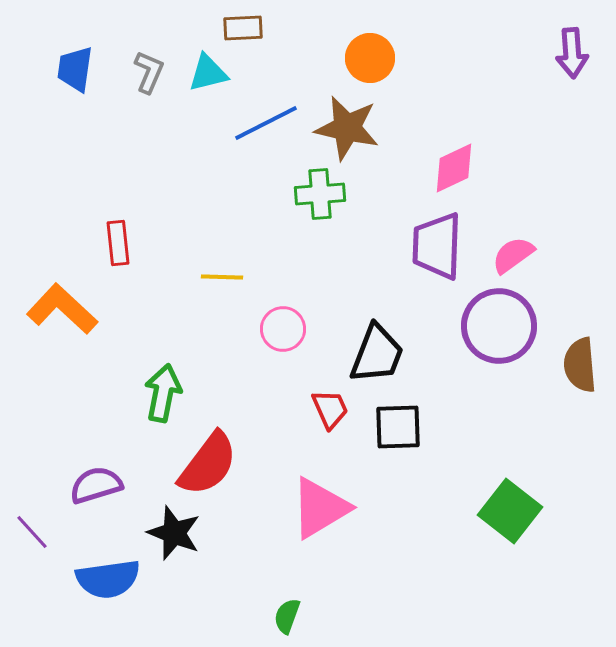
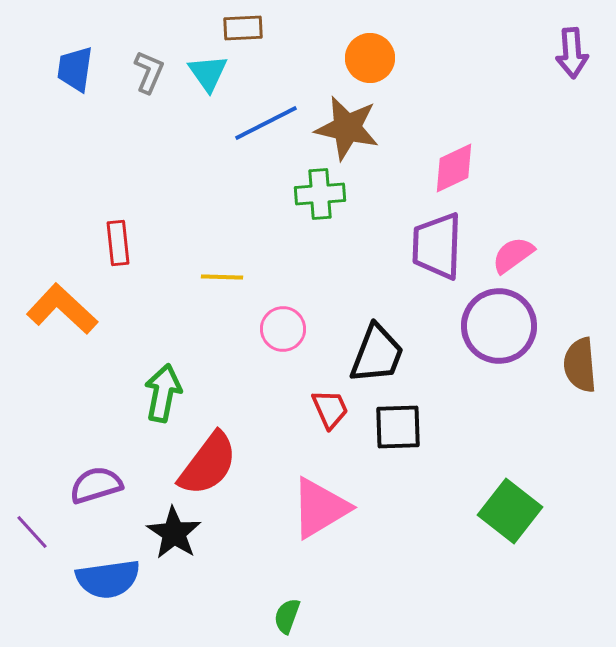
cyan triangle: rotated 51 degrees counterclockwise
black star: rotated 12 degrees clockwise
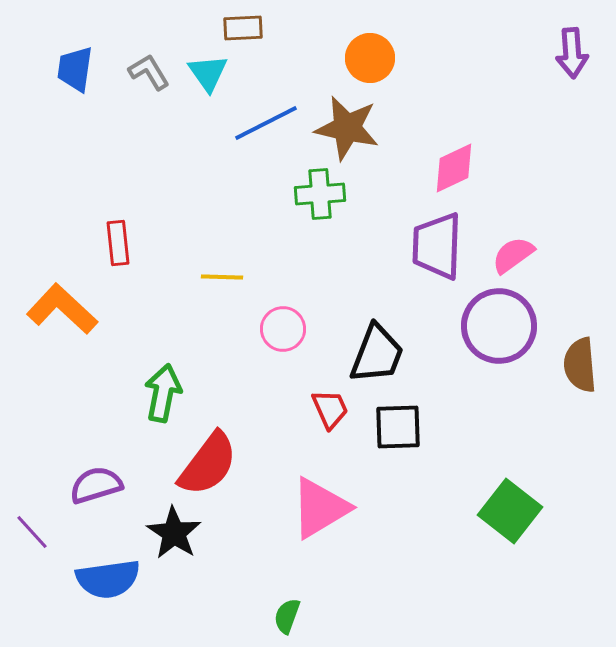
gray L-shape: rotated 54 degrees counterclockwise
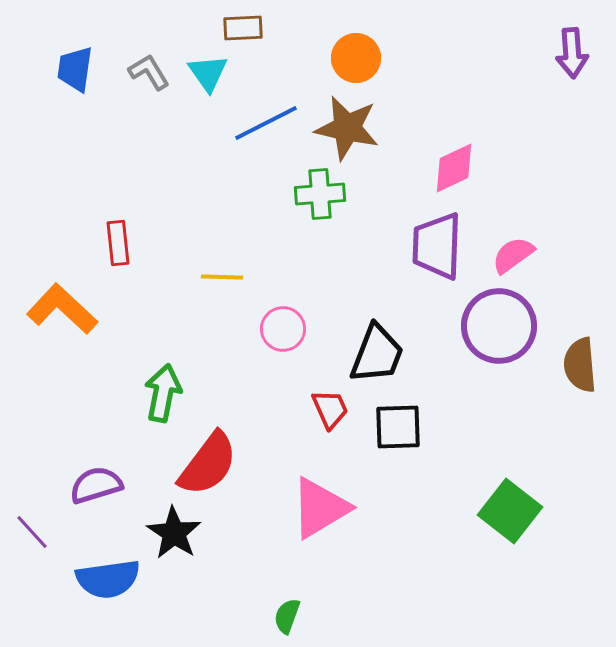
orange circle: moved 14 px left
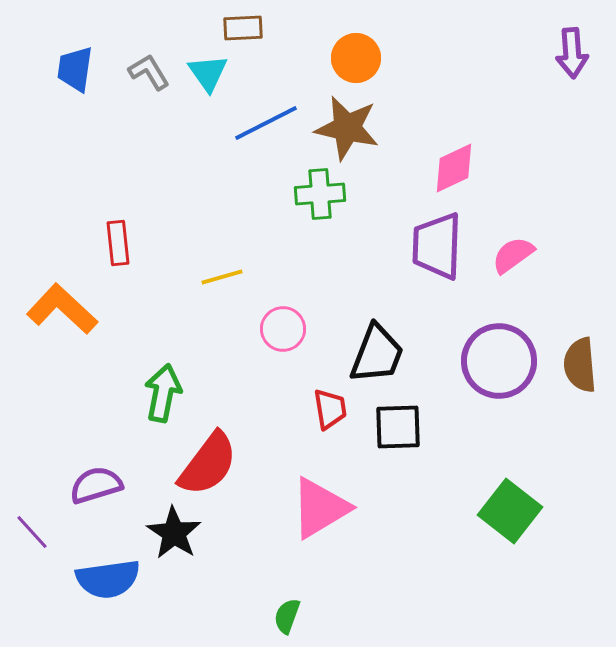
yellow line: rotated 18 degrees counterclockwise
purple circle: moved 35 px down
red trapezoid: rotated 15 degrees clockwise
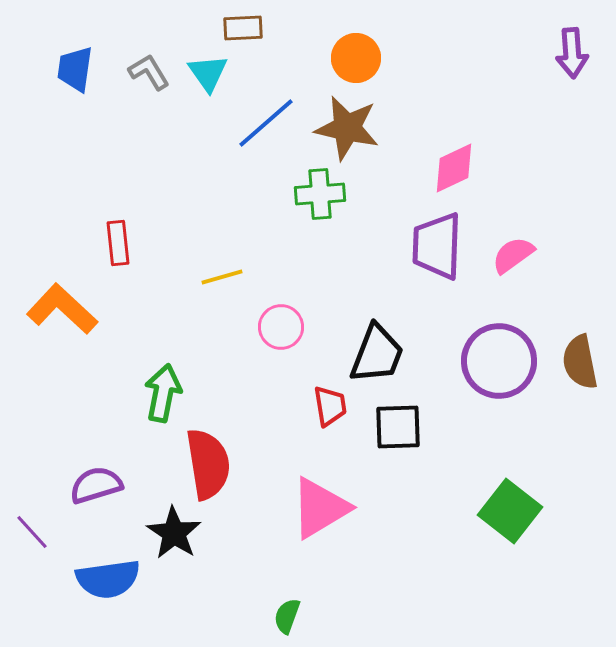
blue line: rotated 14 degrees counterclockwise
pink circle: moved 2 px left, 2 px up
brown semicircle: moved 3 px up; rotated 6 degrees counterclockwise
red trapezoid: moved 3 px up
red semicircle: rotated 46 degrees counterclockwise
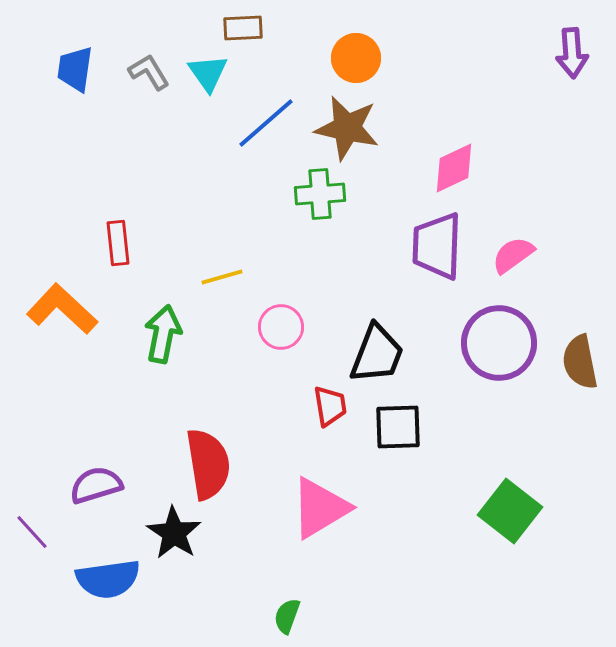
purple circle: moved 18 px up
green arrow: moved 59 px up
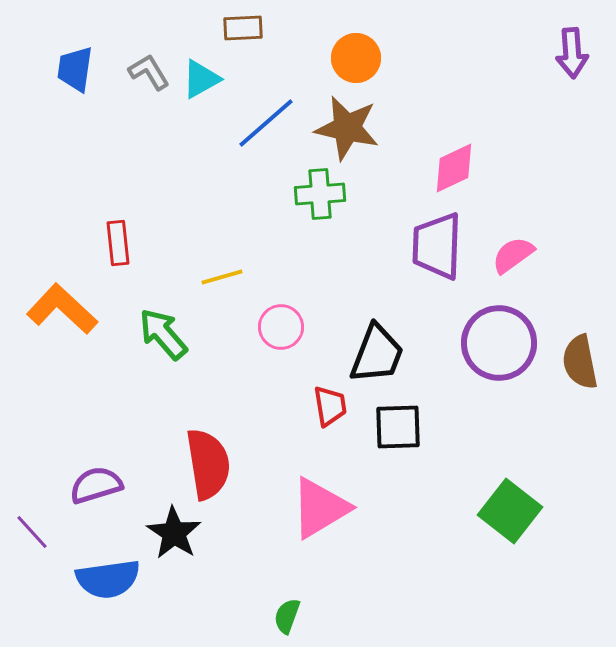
cyan triangle: moved 7 px left, 6 px down; rotated 36 degrees clockwise
green arrow: rotated 52 degrees counterclockwise
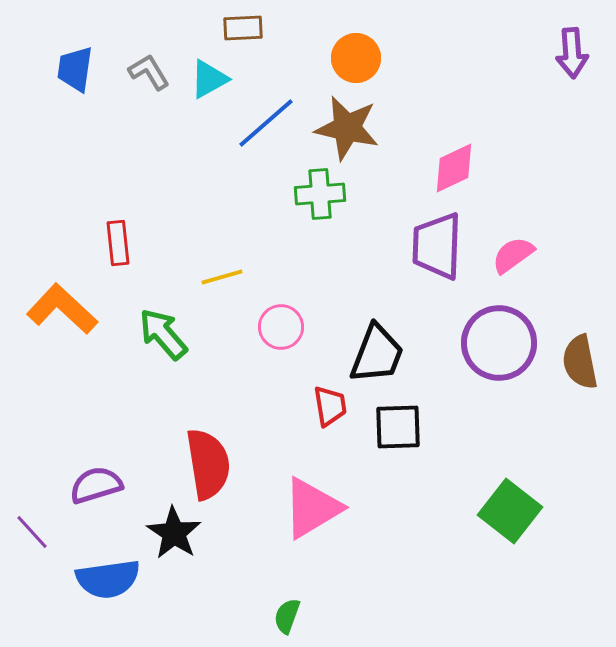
cyan triangle: moved 8 px right
pink triangle: moved 8 px left
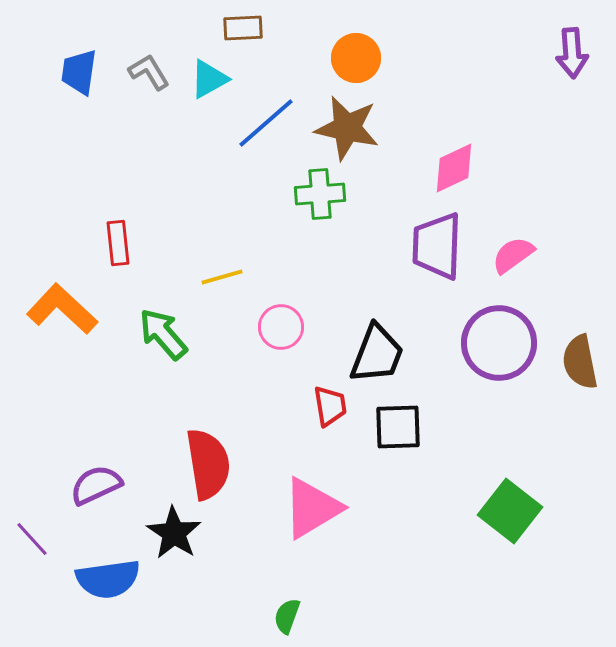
blue trapezoid: moved 4 px right, 3 px down
purple semicircle: rotated 8 degrees counterclockwise
purple line: moved 7 px down
